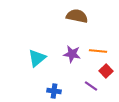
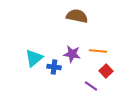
cyan triangle: moved 3 px left
blue cross: moved 24 px up
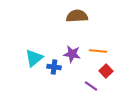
brown semicircle: rotated 15 degrees counterclockwise
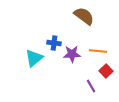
brown semicircle: moved 7 px right; rotated 40 degrees clockwise
purple star: rotated 12 degrees counterclockwise
blue cross: moved 24 px up
purple line: rotated 24 degrees clockwise
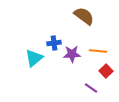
blue cross: rotated 16 degrees counterclockwise
purple line: moved 2 px down; rotated 24 degrees counterclockwise
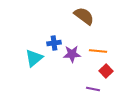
purple line: moved 2 px right, 1 px down; rotated 24 degrees counterclockwise
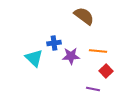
purple star: moved 1 px left, 2 px down
cyan triangle: rotated 36 degrees counterclockwise
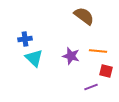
blue cross: moved 29 px left, 4 px up
purple star: rotated 18 degrees clockwise
red square: rotated 32 degrees counterclockwise
purple line: moved 2 px left, 2 px up; rotated 32 degrees counterclockwise
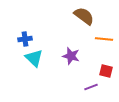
orange line: moved 6 px right, 12 px up
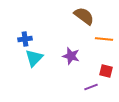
cyan triangle: rotated 30 degrees clockwise
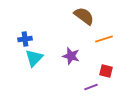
orange line: rotated 24 degrees counterclockwise
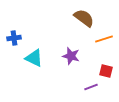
brown semicircle: moved 2 px down
blue cross: moved 11 px left, 1 px up
cyan triangle: rotated 48 degrees counterclockwise
